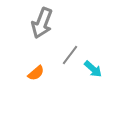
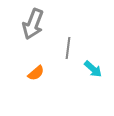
gray arrow: moved 9 px left, 1 px down
gray line: moved 2 px left, 7 px up; rotated 30 degrees counterclockwise
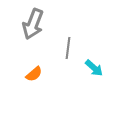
cyan arrow: moved 1 px right, 1 px up
orange semicircle: moved 2 px left, 1 px down
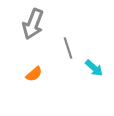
gray line: rotated 25 degrees counterclockwise
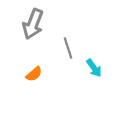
cyan arrow: rotated 12 degrees clockwise
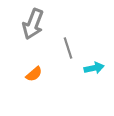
cyan arrow: rotated 66 degrees counterclockwise
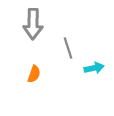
gray arrow: rotated 20 degrees counterclockwise
orange semicircle: rotated 30 degrees counterclockwise
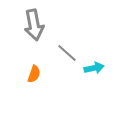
gray arrow: moved 1 px right, 1 px down; rotated 12 degrees counterclockwise
gray line: moved 1 px left, 5 px down; rotated 30 degrees counterclockwise
